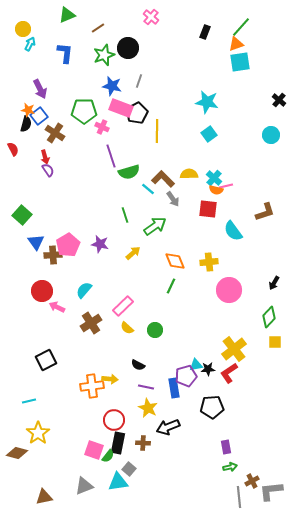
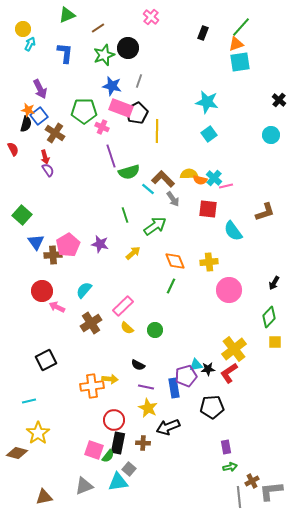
black rectangle at (205, 32): moved 2 px left, 1 px down
orange semicircle at (216, 190): moved 16 px left, 10 px up
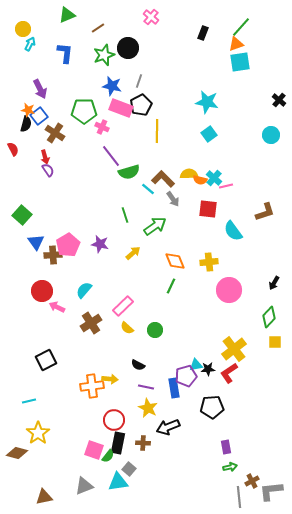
black pentagon at (137, 113): moved 4 px right, 8 px up
purple line at (111, 156): rotated 20 degrees counterclockwise
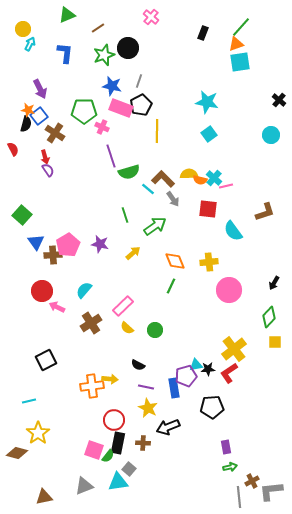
purple line at (111, 156): rotated 20 degrees clockwise
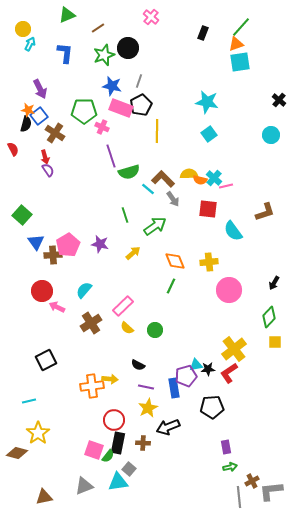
yellow star at (148, 408): rotated 18 degrees clockwise
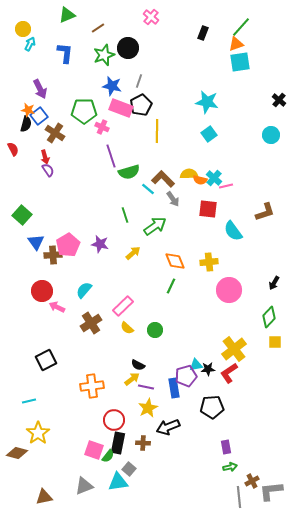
yellow arrow at (110, 379): moved 22 px right; rotated 42 degrees counterclockwise
